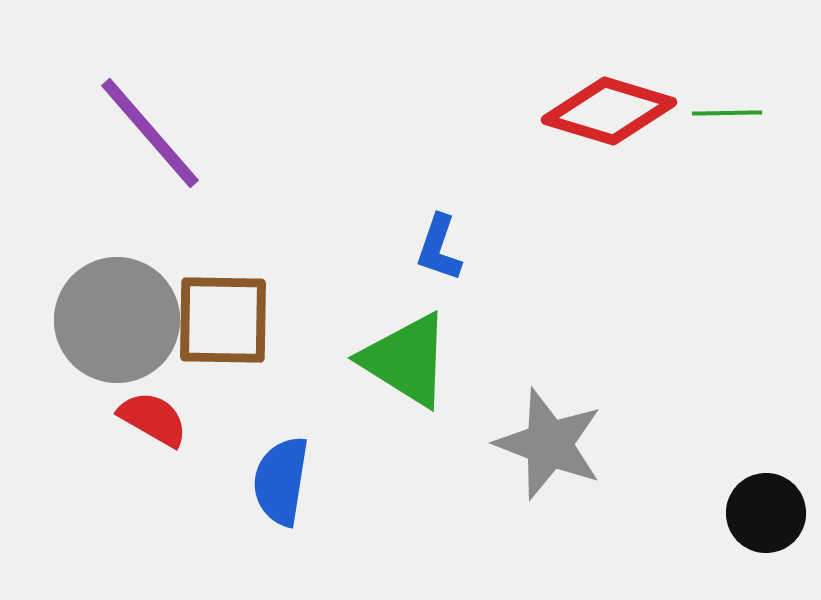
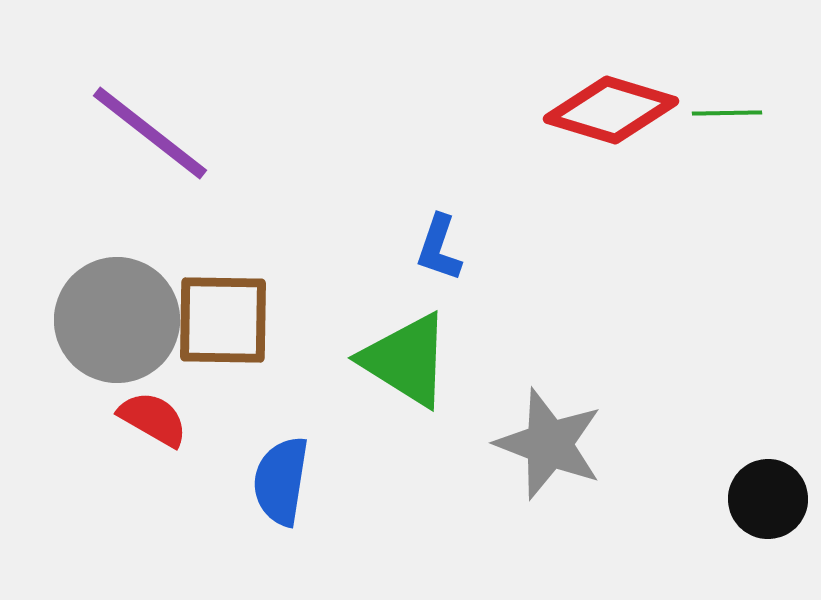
red diamond: moved 2 px right, 1 px up
purple line: rotated 11 degrees counterclockwise
black circle: moved 2 px right, 14 px up
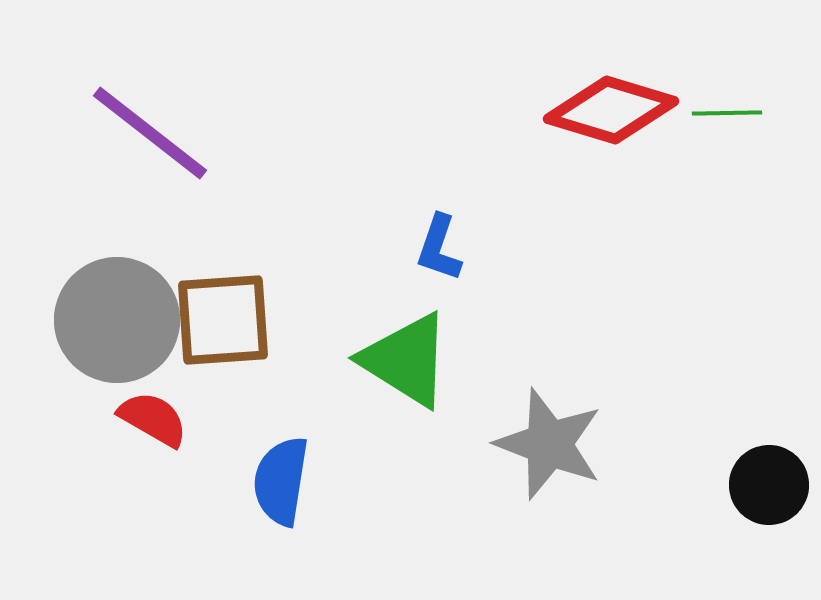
brown square: rotated 5 degrees counterclockwise
black circle: moved 1 px right, 14 px up
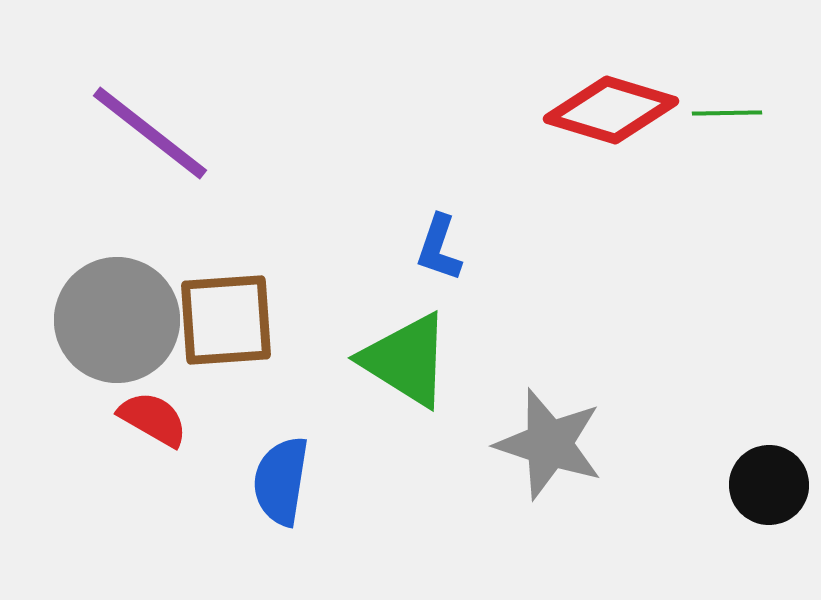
brown square: moved 3 px right
gray star: rotated 3 degrees counterclockwise
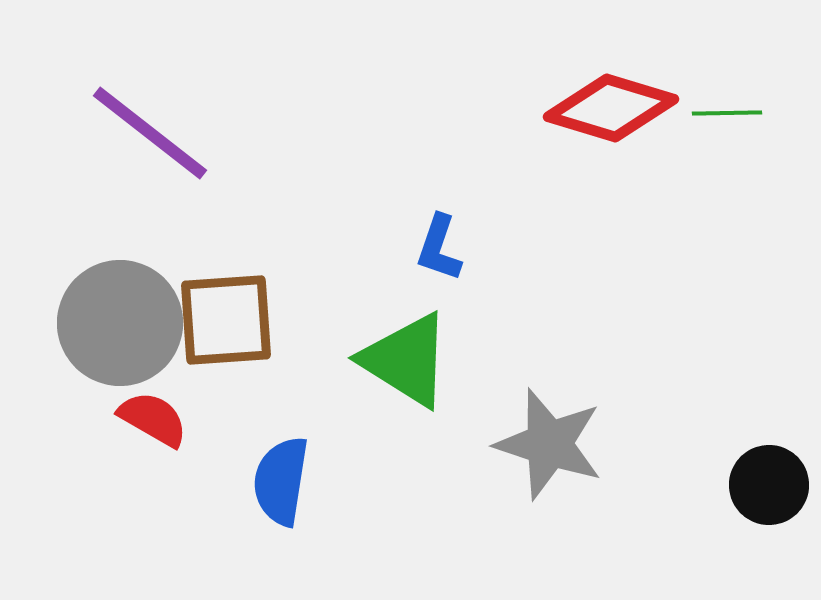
red diamond: moved 2 px up
gray circle: moved 3 px right, 3 px down
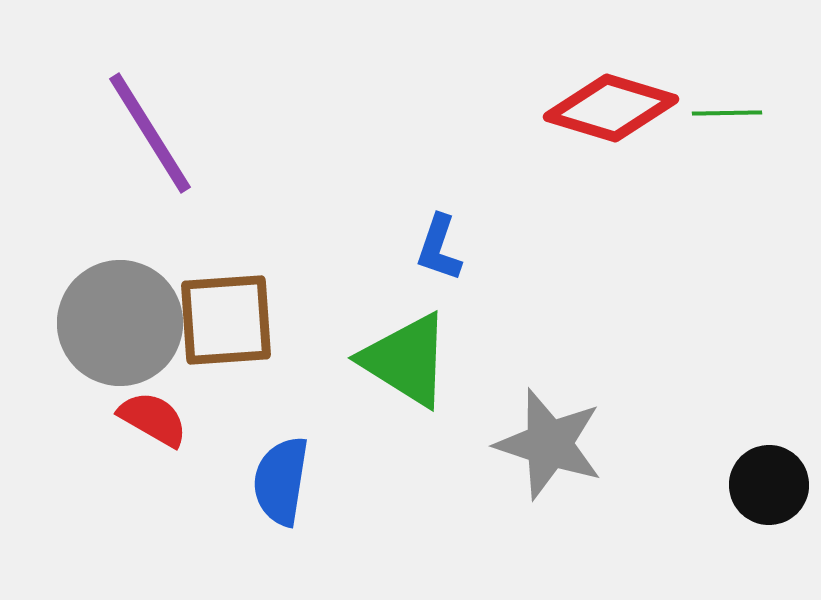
purple line: rotated 20 degrees clockwise
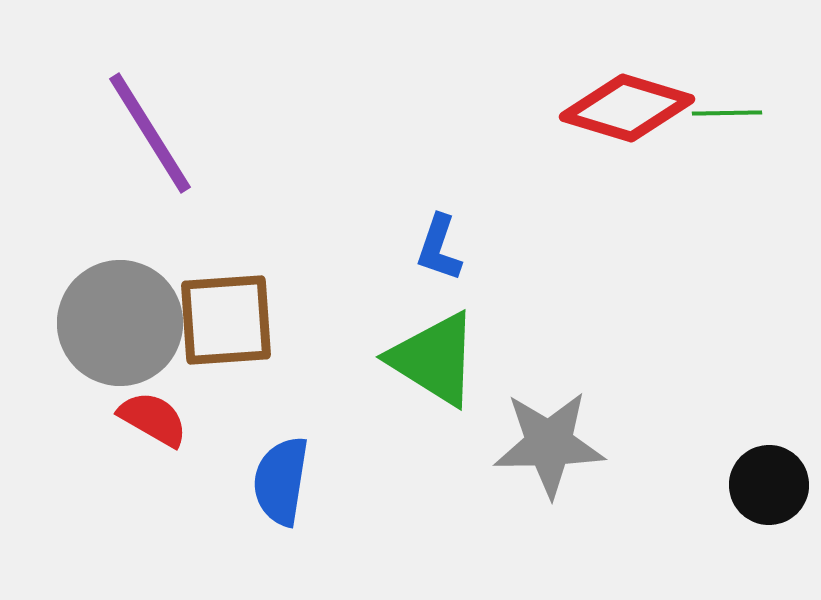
red diamond: moved 16 px right
green triangle: moved 28 px right, 1 px up
gray star: rotated 19 degrees counterclockwise
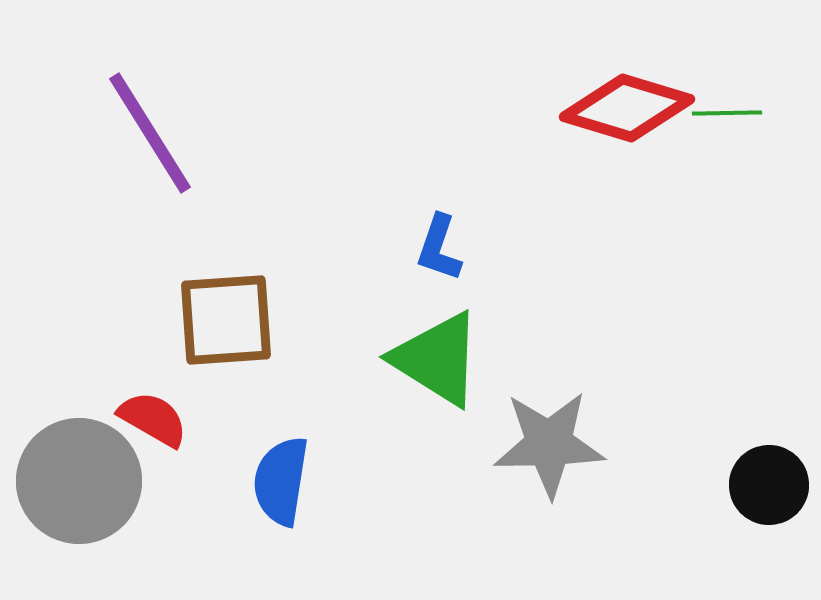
gray circle: moved 41 px left, 158 px down
green triangle: moved 3 px right
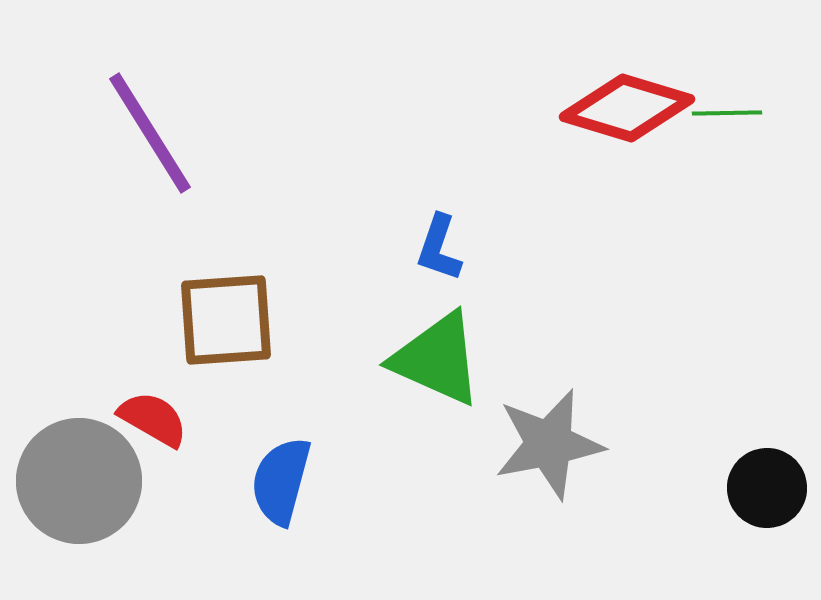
green triangle: rotated 8 degrees counterclockwise
gray star: rotated 10 degrees counterclockwise
blue semicircle: rotated 6 degrees clockwise
black circle: moved 2 px left, 3 px down
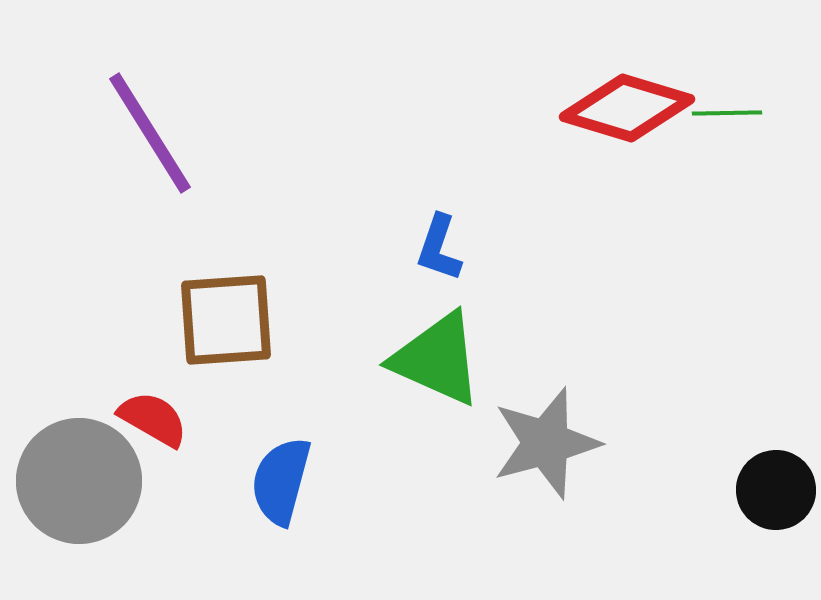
gray star: moved 3 px left, 1 px up; rotated 4 degrees counterclockwise
black circle: moved 9 px right, 2 px down
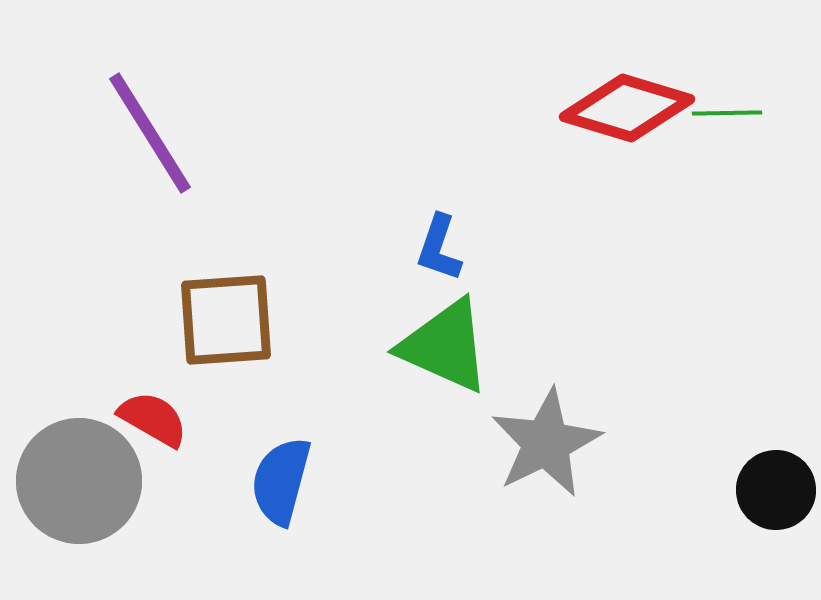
green triangle: moved 8 px right, 13 px up
gray star: rotated 11 degrees counterclockwise
